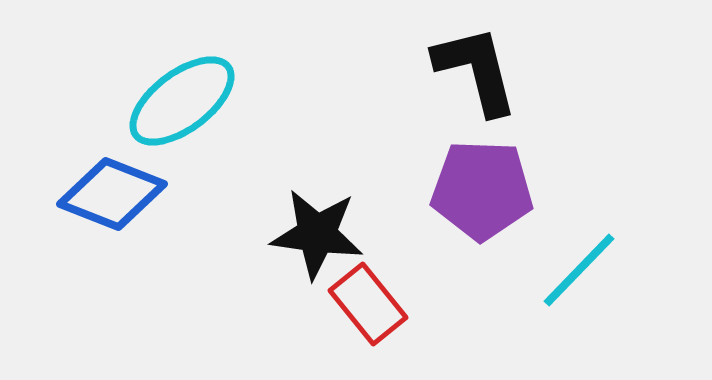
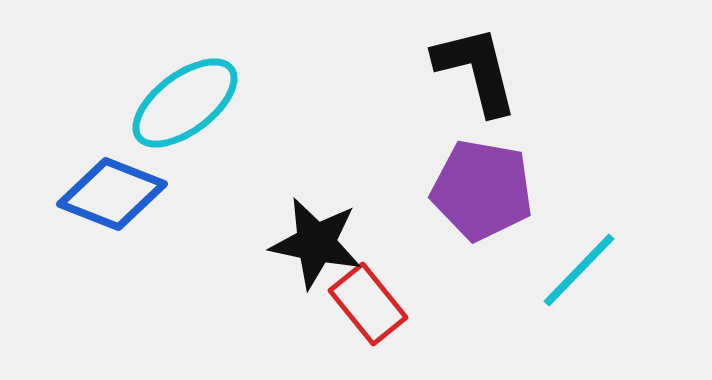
cyan ellipse: moved 3 px right, 2 px down
purple pentagon: rotated 8 degrees clockwise
black star: moved 1 px left, 9 px down; rotated 4 degrees clockwise
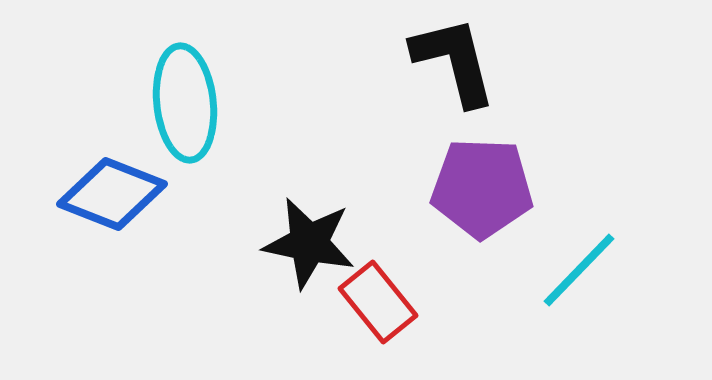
black L-shape: moved 22 px left, 9 px up
cyan ellipse: rotated 59 degrees counterclockwise
purple pentagon: moved 2 px up; rotated 8 degrees counterclockwise
black star: moved 7 px left
red rectangle: moved 10 px right, 2 px up
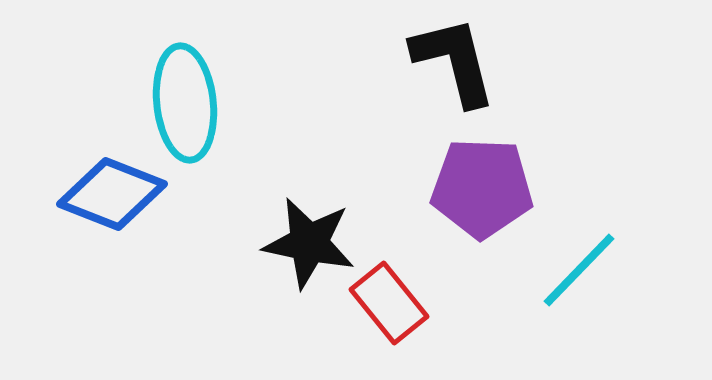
red rectangle: moved 11 px right, 1 px down
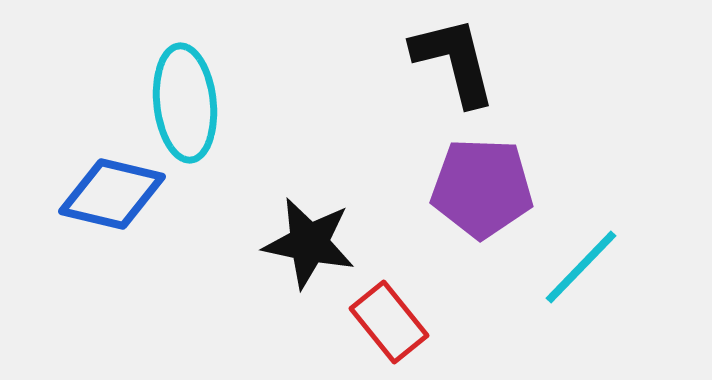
blue diamond: rotated 8 degrees counterclockwise
cyan line: moved 2 px right, 3 px up
red rectangle: moved 19 px down
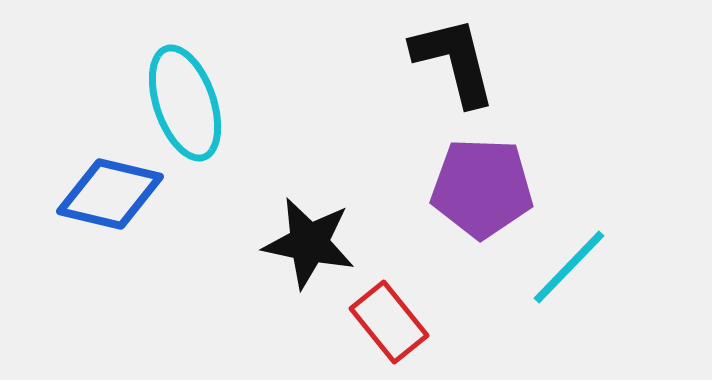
cyan ellipse: rotated 13 degrees counterclockwise
blue diamond: moved 2 px left
cyan line: moved 12 px left
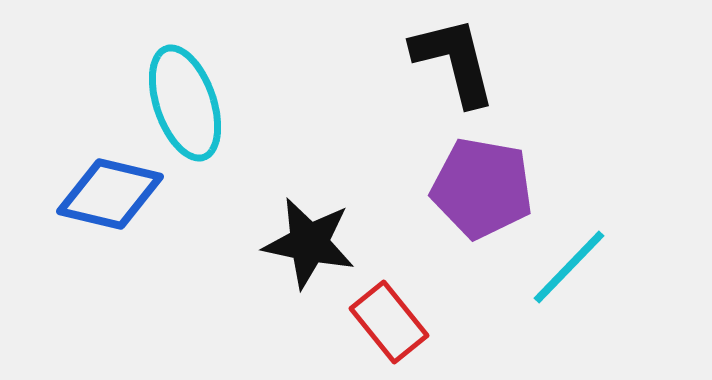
purple pentagon: rotated 8 degrees clockwise
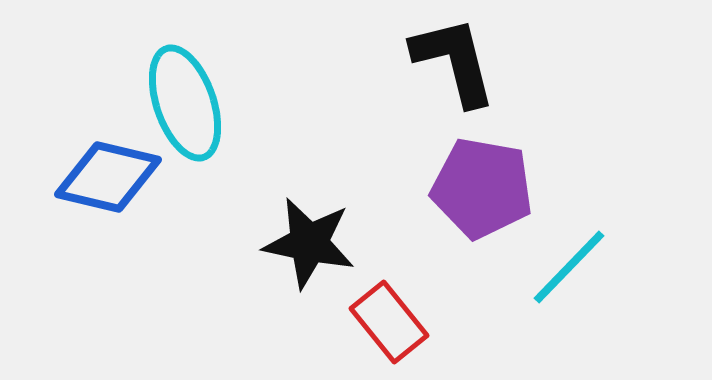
blue diamond: moved 2 px left, 17 px up
